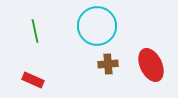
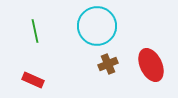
brown cross: rotated 18 degrees counterclockwise
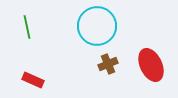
green line: moved 8 px left, 4 px up
